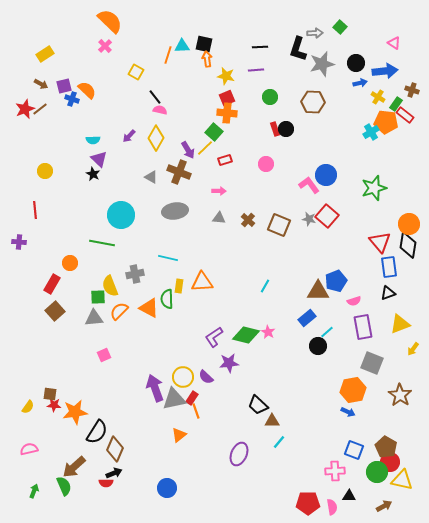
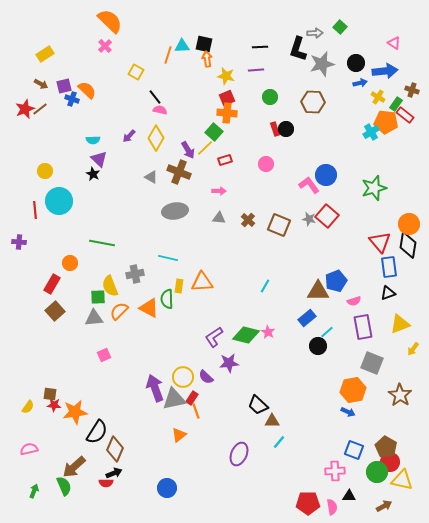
cyan circle at (121, 215): moved 62 px left, 14 px up
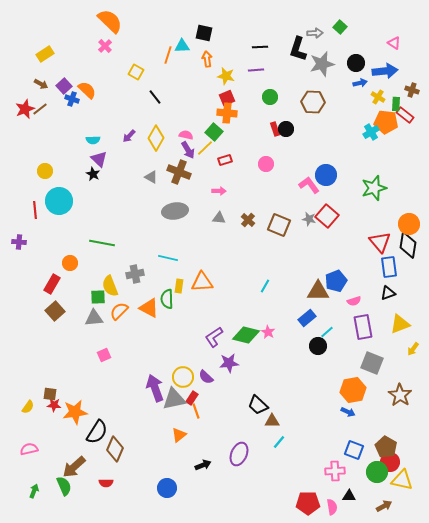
black square at (204, 44): moved 11 px up
purple square at (64, 86): rotated 28 degrees counterclockwise
green rectangle at (396, 104): rotated 32 degrees counterclockwise
pink semicircle at (160, 110): moved 26 px right, 25 px down
black arrow at (114, 473): moved 89 px right, 8 px up
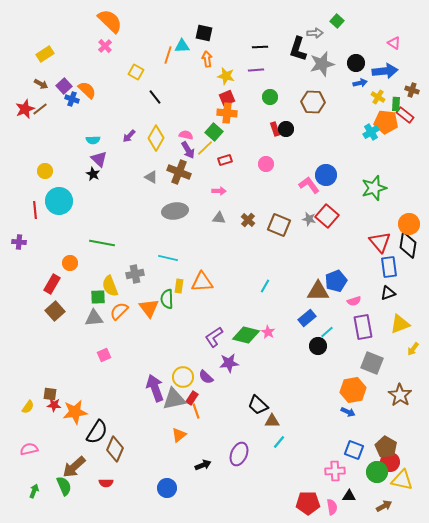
green square at (340, 27): moved 3 px left, 6 px up
orange triangle at (149, 308): rotated 25 degrees clockwise
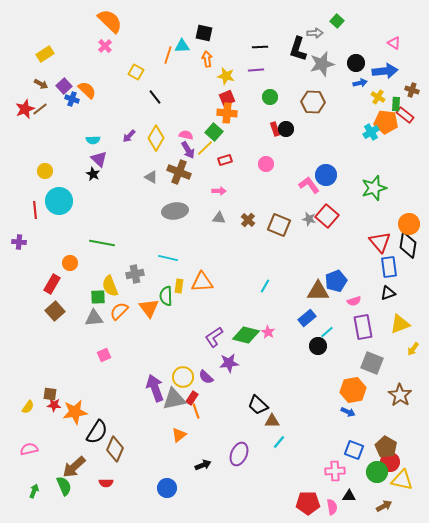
green semicircle at (167, 299): moved 1 px left, 3 px up
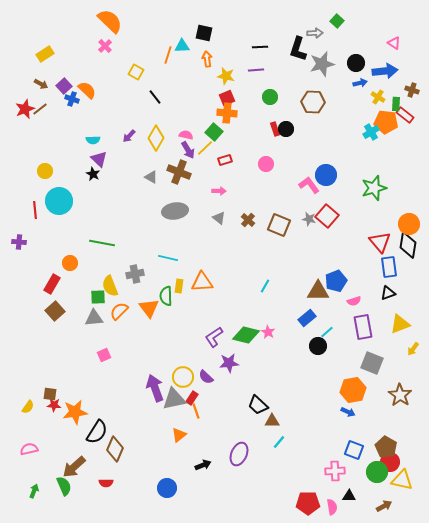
gray triangle at (219, 218): rotated 32 degrees clockwise
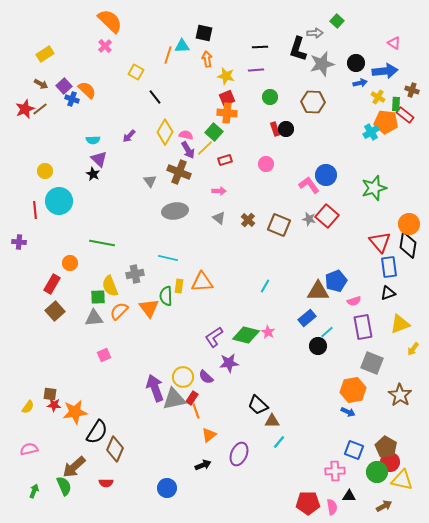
yellow diamond at (156, 138): moved 9 px right, 6 px up
gray triangle at (151, 177): moved 1 px left, 4 px down; rotated 24 degrees clockwise
orange triangle at (179, 435): moved 30 px right
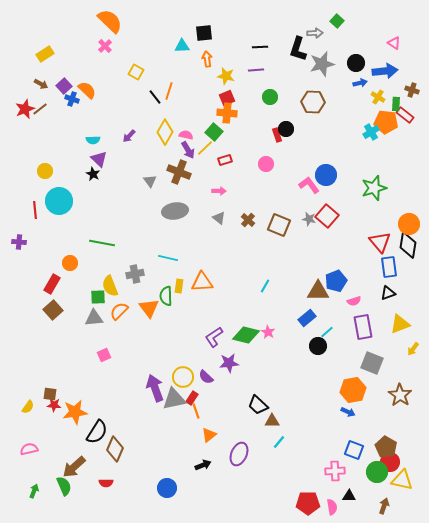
black square at (204, 33): rotated 18 degrees counterclockwise
orange line at (168, 55): moved 1 px right, 36 px down
red rectangle at (275, 129): moved 2 px right, 6 px down
brown square at (55, 311): moved 2 px left, 1 px up
brown arrow at (384, 506): rotated 42 degrees counterclockwise
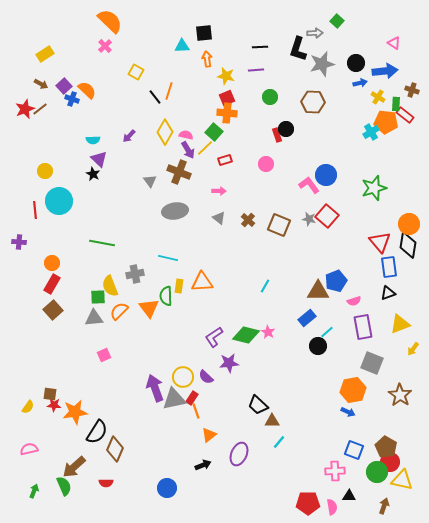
orange circle at (70, 263): moved 18 px left
